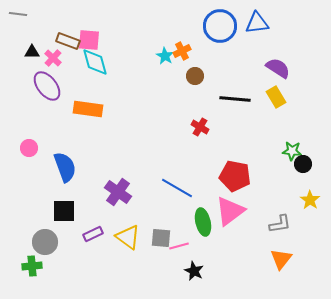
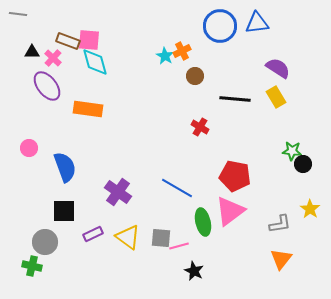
yellow star: moved 9 px down
green cross: rotated 18 degrees clockwise
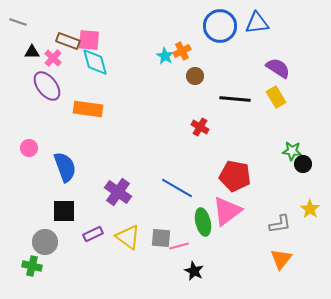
gray line: moved 8 px down; rotated 12 degrees clockwise
pink triangle: moved 3 px left
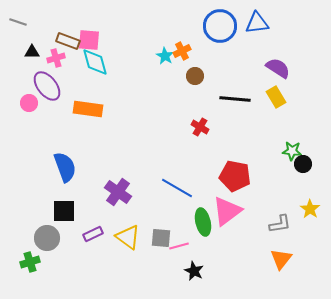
pink cross: moved 3 px right; rotated 30 degrees clockwise
pink circle: moved 45 px up
gray circle: moved 2 px right, 4 px up
green cross: moved 2 px left, 4 px up; rotated 30 degrees counterclockwise
